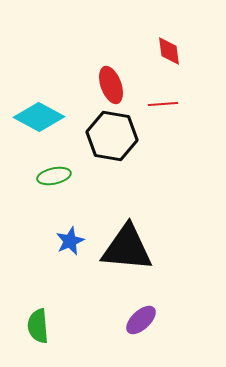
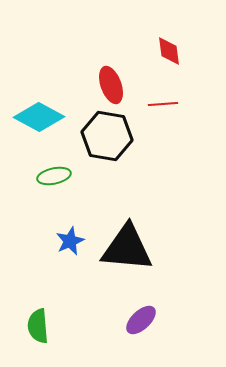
black hexagon: moved 5 px left
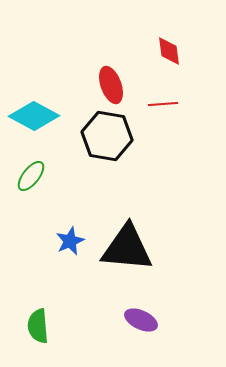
cyan diamond: moved 5 px left, 1 px up
green ellipse: moved 23 px left; rotated 40 degrees counterclockwise
purple ellipse: rotated 68 degrees clockwise
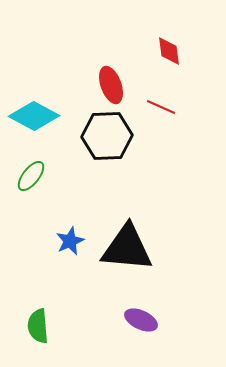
red line: moved 2 px left, 3 px down; rotated 28 degrees clockwise
black hexagon: rotated 12 degrees counterclockwise
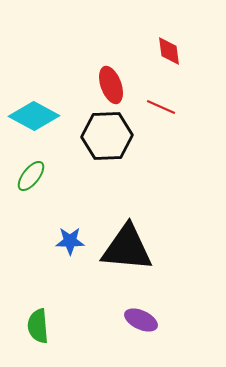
blue star: rotated 24 degrees clockwise
